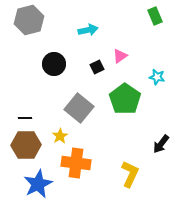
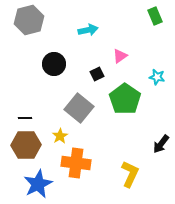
black square: moved 7 px down
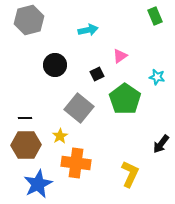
black circle: moved 1 px right, 1 px down
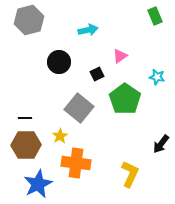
black circle: moved 4 px right, 3 px up
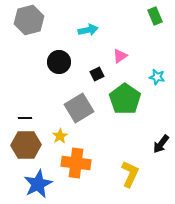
gray square: rotated 20 degrees clockwise
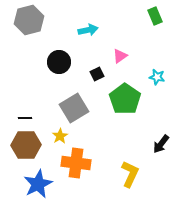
gray square: moved 5 px left
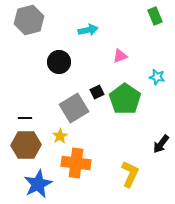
pink triangle: rotated 14 degrees clockwise
black square: moved 18 px down
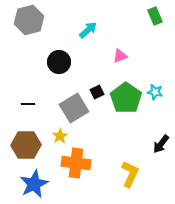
cyan arrow: rotated 30 degrees counterclockwise
cyan star: moved 2 px left, 15 px down
green pentagon: moved 1 px right, 1 px up
black line: moved 3 px right, 14 px up
blue star: moved 4 px left
